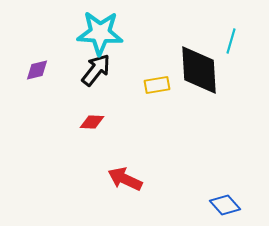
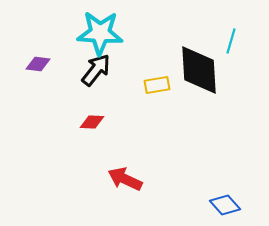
purple diamond: moved 1 px right, 6 px up; rotated 20 degrees clockwise
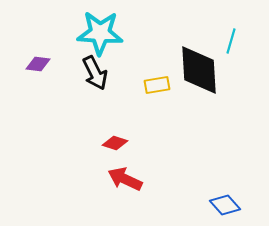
black arrow: moved 1 px left, 3 px down; rotated 116 degrees clockwise
red diamond: moved 23 px right, 21 px down; rotated 15 degrees clockwise
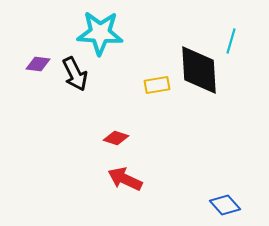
black arrow: moved 20 px left, 1 px down
red diamond: moved 1 px right, 5 px up
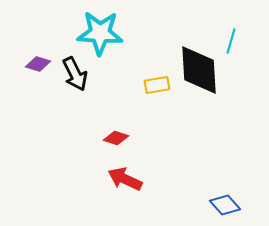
purple diamond: rotated 10 degrees clockwise
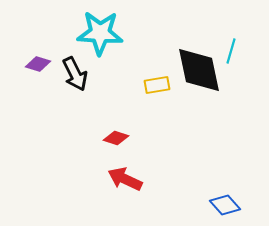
cyan line: moved 10 px down
black diamond: rotated 8 degrees counterclockwise
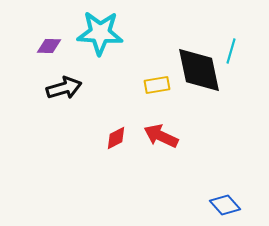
purple diamond: moved 11 px right, 18 px up; rotated 15 degrees counterclockwise
black arrow: moved 11 px left, 14 px down; rotated 80 degrees counterclockwise
red diamond: rotated 45 degrees counterclockwise
red arrow: moved 36 px right, 43 px up
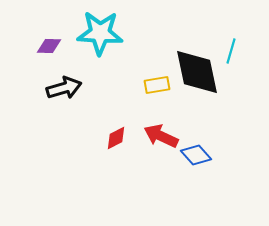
black diamond: moved 2 px left, 2 px down
blue diamond: moved 29 px left, 50 px up
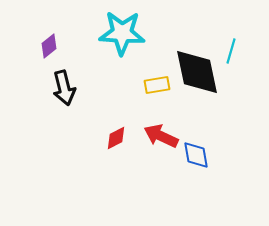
cyan star: moved 22 px right
purple diamond: rotated 40 degrees counterclockwise
black arrow: rotated 92 degrees clockwise
blue diamond: rotated 32 degrees clockwise
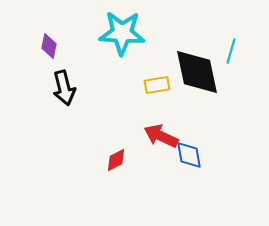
purple diamond: rotated 40 degrees counterclockwise
red diamond: moved 22 px down
blue diamond: moved 7 px left
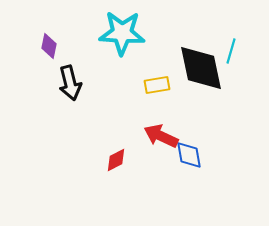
black diamond: moved 4 px right, 4 px up
black arrow: moved 6 px right, 5 px up
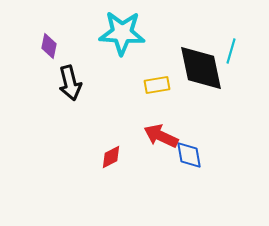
red diamond: moved 5 px left, 3 px up
